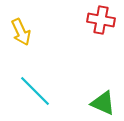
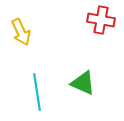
cyan line: moved 2 px right, 1 px down; rotated 36 degrees clockwise
green triangle: moved 20 px left, 20 px up
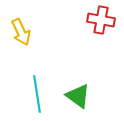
green triangle: moved 5 px left, 13 px down; rotated 12 degrees clockwise
cyan line: moved 2 px down
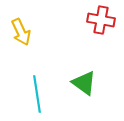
green triangle: moved 6 px right, 13 px up
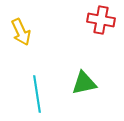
green triangle: rotated 48 degrees counterclockwise
